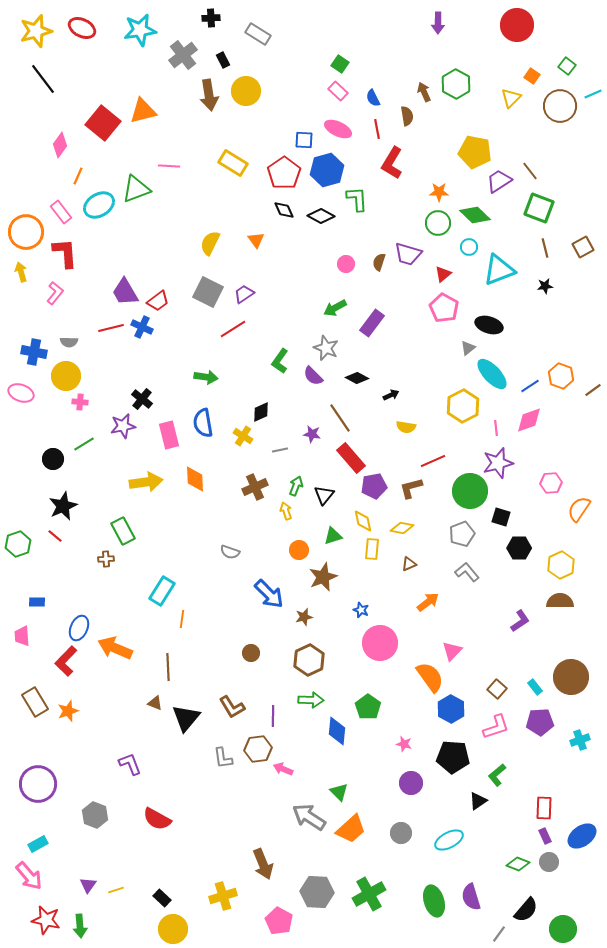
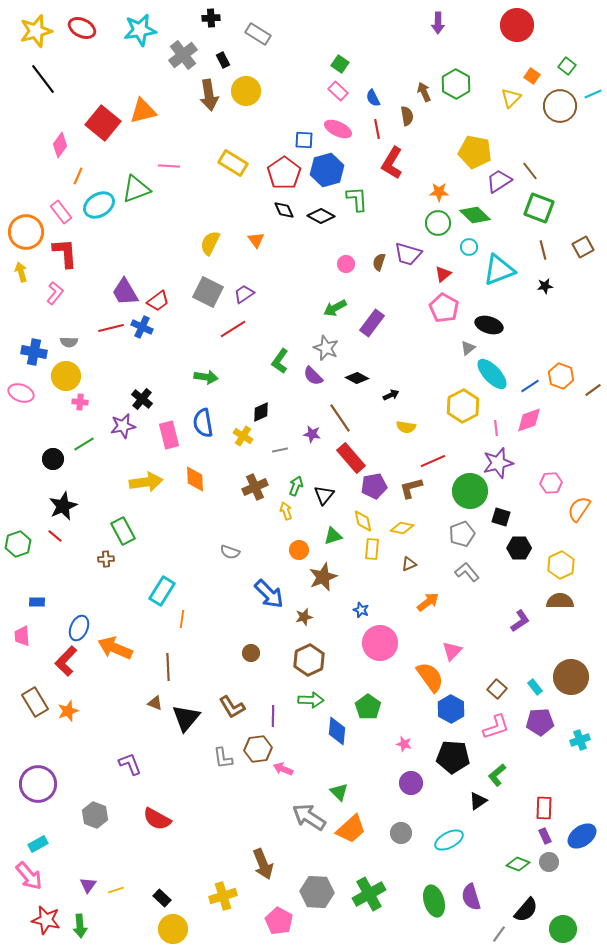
brown line at (545, 248): moved 2 px left, 2 px down
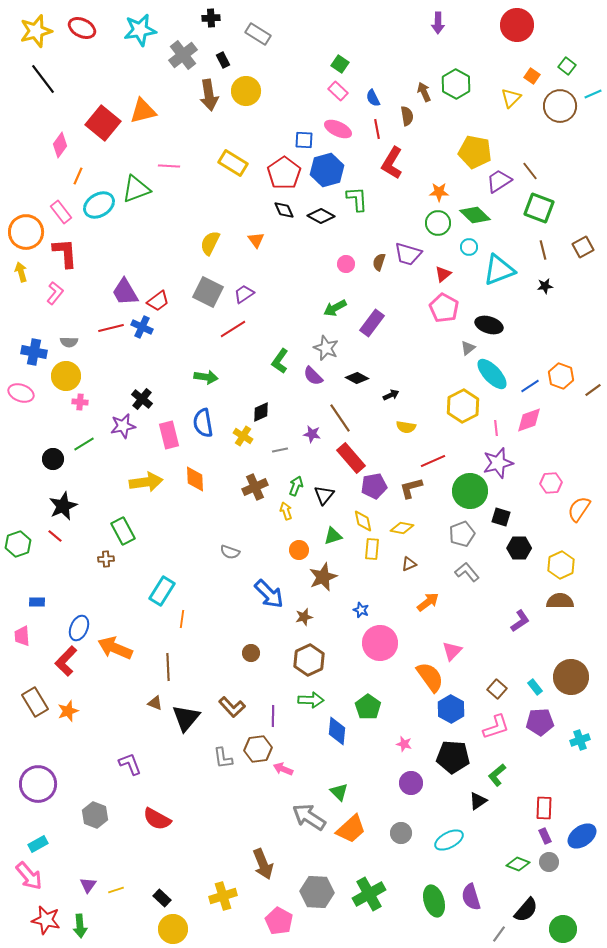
brown L-shape at (232, 707): rotated 12 degrees counterclockwise
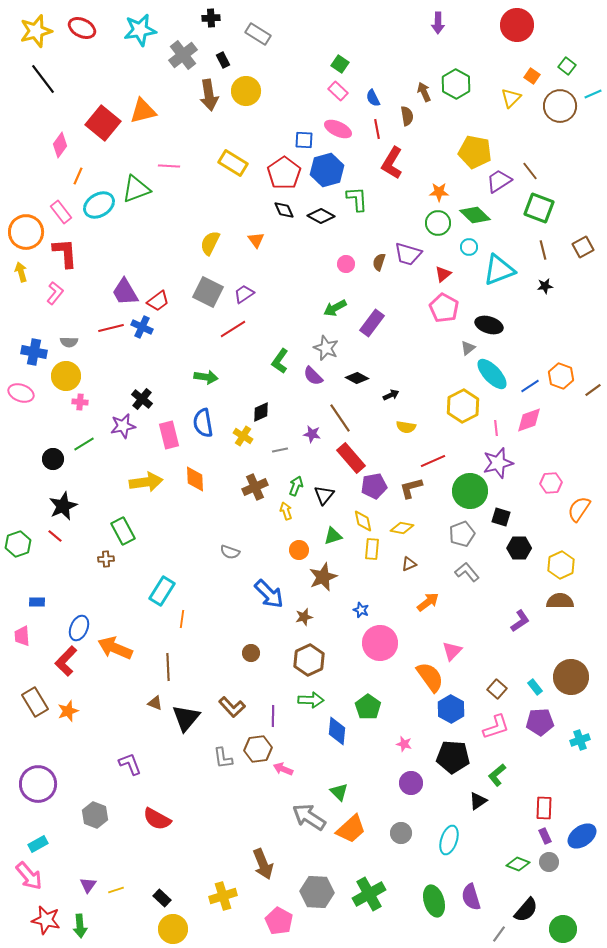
cyan ellipse at (449, 840): rotated 44 degrees counterclockwise
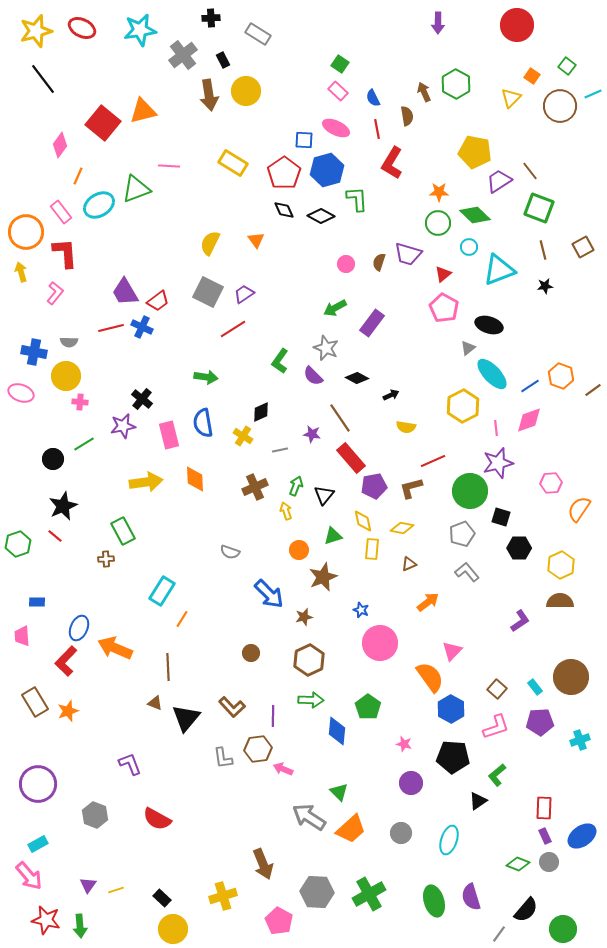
pink ellipse at (338, 129): moved 2 px left, 1 px up
orange line at (182, 619): rotated 24 degrees clockwise
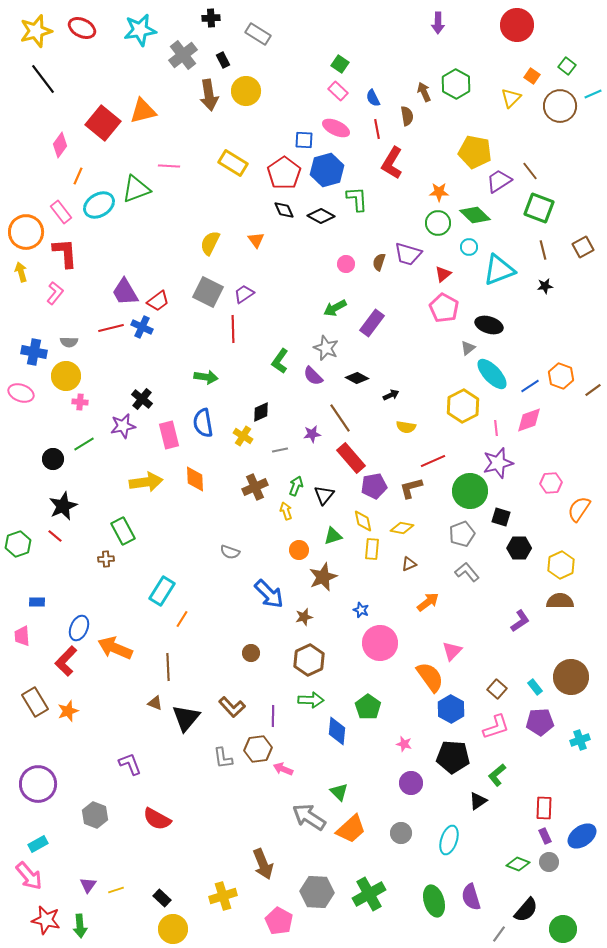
red line at (233, 329): rotated 60 degrees counterclockwise
purple star at (312, 434): rotated 18 degrees counterclockwise
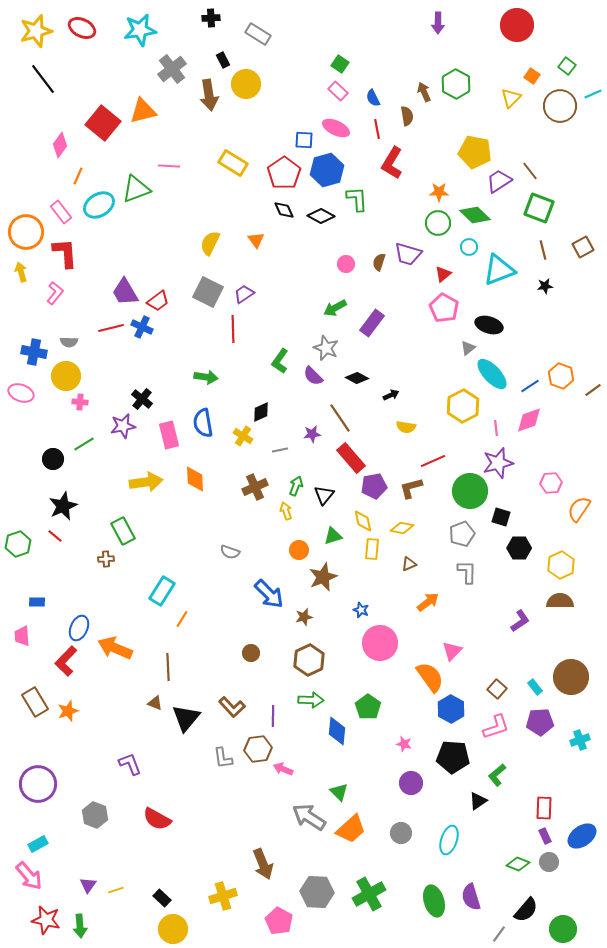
gray cross at (183, 55): moved 11 px left, 14 px down
yellow circle at (246, 91): moved 7 px up
gray L-shape at (467, 572): rotated 40 degrees clockwise
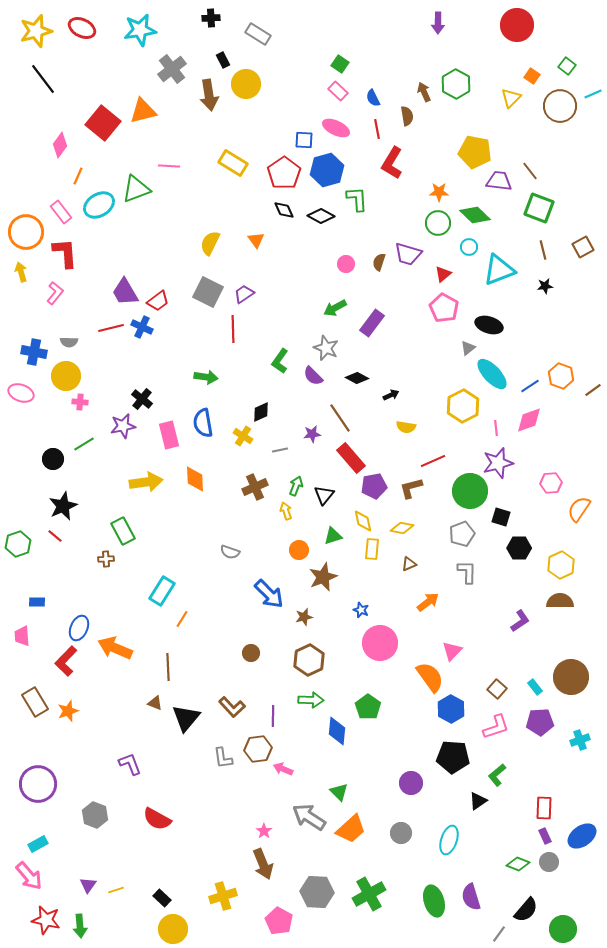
purple trapezoid at (499, 181): rotated 40 degrees clockwise
pink star at (404, 744): moved 140 px left, 87 px down; rotated 21 degrees clockwise
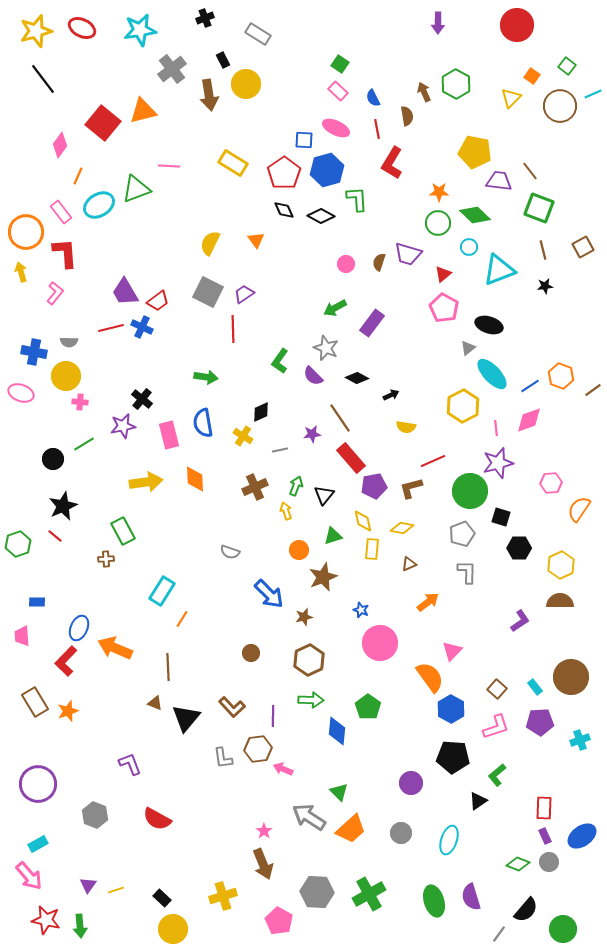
black cross at (211, 18): moved 6 px left; rotated 18 degrees counterclockwise
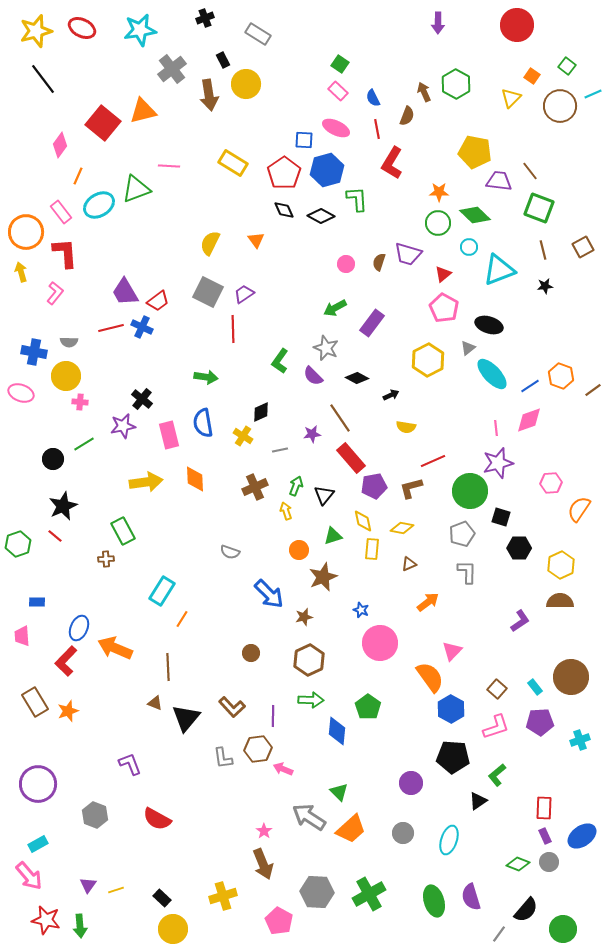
brown semicircle at (407, 116): rotated 30 degrees clockwise
yellow hexagon at (463, 406): moved 35 px left, 46 px up
gray circle at (401, 833): moved 2 px right
